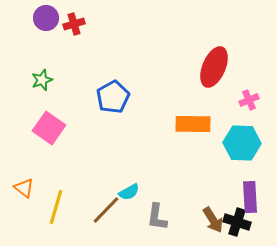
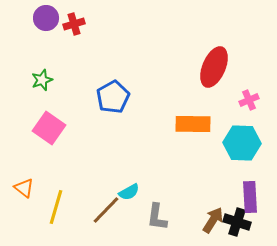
brown arrow: rotated 116 degrees counterclockwise
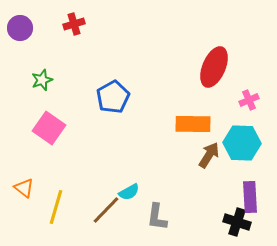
purple circle: moved 26 px left, 10 px down
brown arrow: moved 4 px left, 65 px up
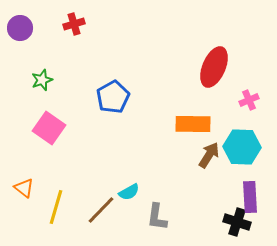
cyan hexagon: moved 4 px down
brown line: moved 5 px left
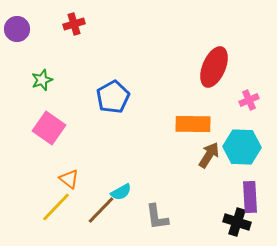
purple circle: moved 3 px left, 1 px down
orange triangle: moved 45 px right, 9 px up
cyan semicircle: moved 8 px left
yellow line: rotated 28 degrees clockwise
gray L-shape: rotated 16 degrees counterclockwise
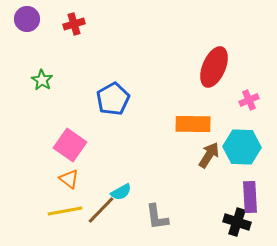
purple circle: moved 10 px right, 10 px up
green star: rotated 20 degrees counterclockwise
blue pentagon: moved 2 px down
pink square: moved 21 px right, 17 px down
yellow line: moved 9 px right, 4 px down; rotated 36 degrees clockwise
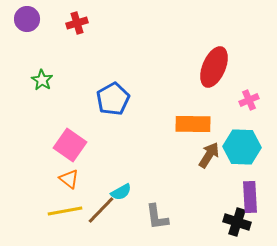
red cross: moved 3 px right, 1 px up
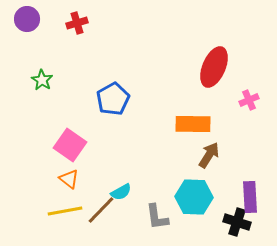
cyan hexagon: moved 48 px left, 50 px down
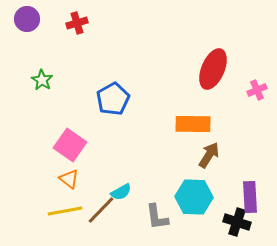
red ellipse: moved 1 px left, 2 px down
pink cross: moved 8 px right, 10 px up
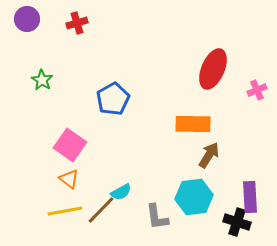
cyan hexagon: rotated 9 degrees counterclockwise
